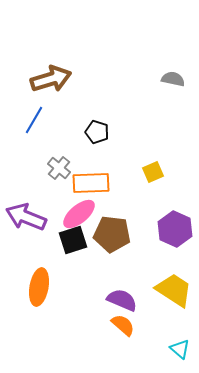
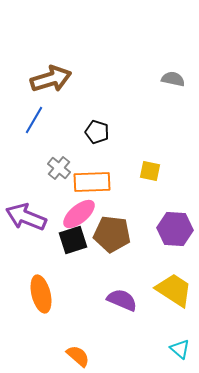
yellow square: moved 3 px left, 1 px up; rotated 35 degrees clockwise
orange rectangle: moved 1 px right, 1 px up
purple hexagon: rotated 20 degrees counterclockwise
orange ellipse: moved 2 px right, 7 px down; rotated 24 degrees counterclockwise
orange semicircle: moved 45 px left, 31 px down
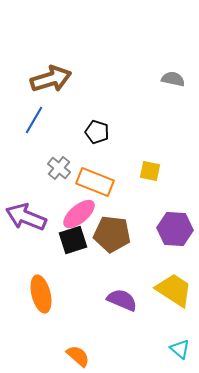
orange rectangle: moved 3 px right; rotated 24 degrees clockwise
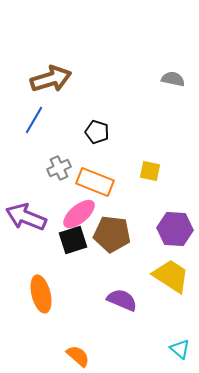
gray cross: rotated 25 degrees clockwise
yellow trapezoid: moved 3 px left, 14 px up
